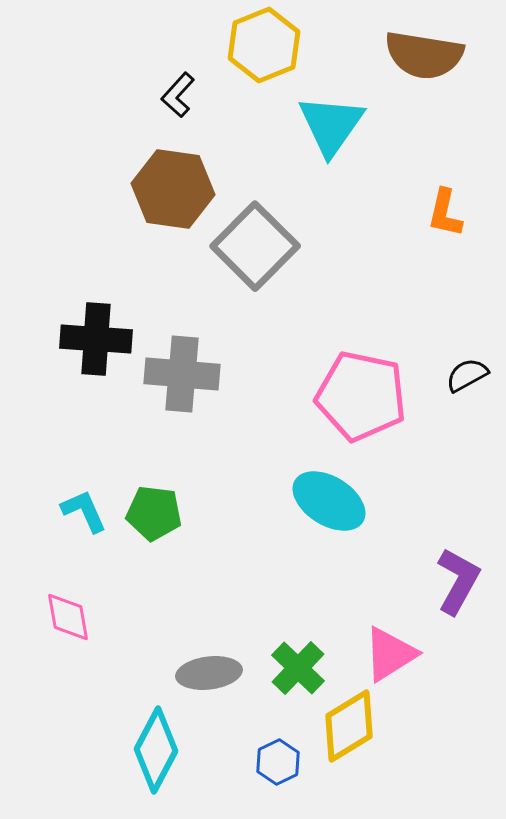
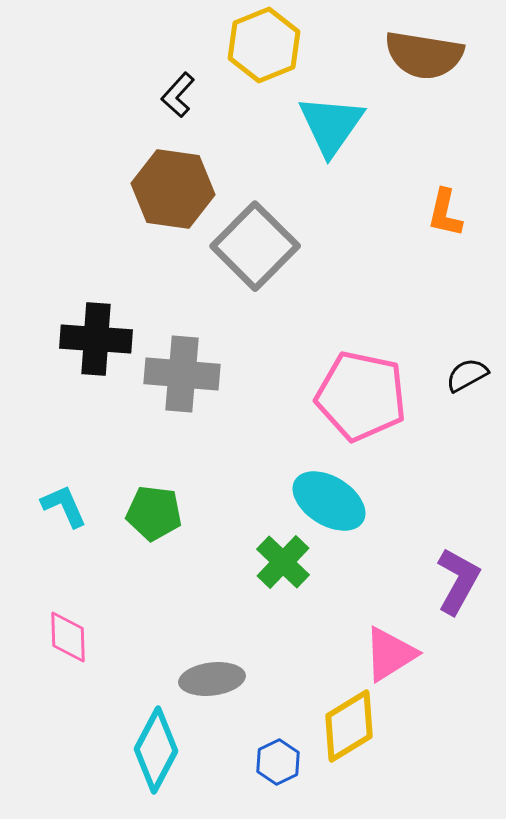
cyan L-shape: moved 20 px left, 5 px up
pink diamond: moved 20 px down; rotated 8 degrees clockwise
green cross: moved 15 px left, 106 px up
gray ellipse: moved 3 px right, 6 px down
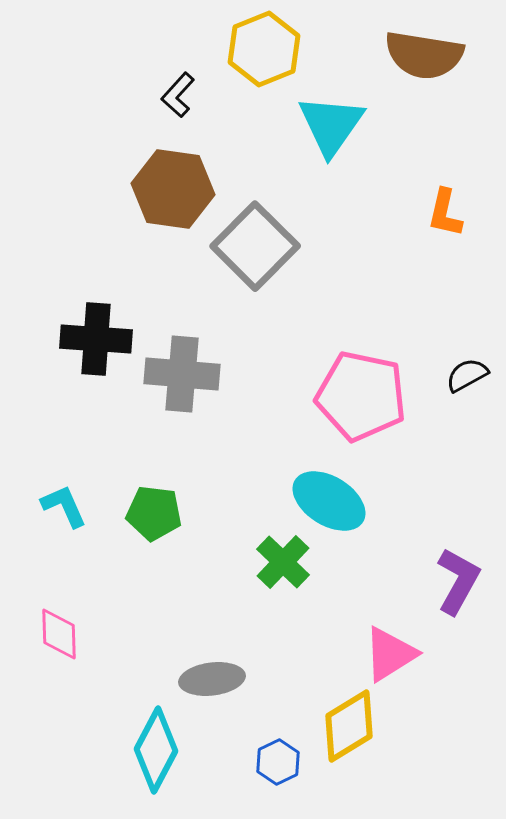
yellow hexagon: moved 4 px down
pink diamond: moved 9 px left, 3 px up
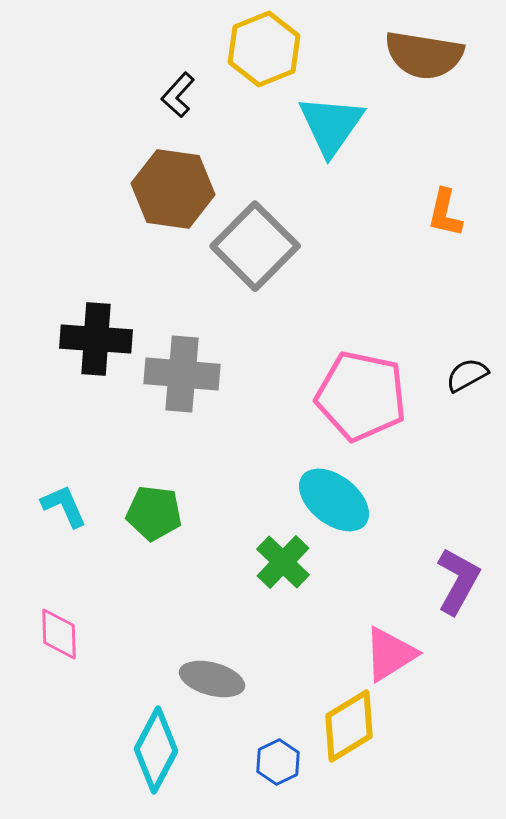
cyan ellipse: moved 5 px right, 1 px up; rotated 6 degrees clockwise
gray ellipse: rotated 22 degrees clockwise
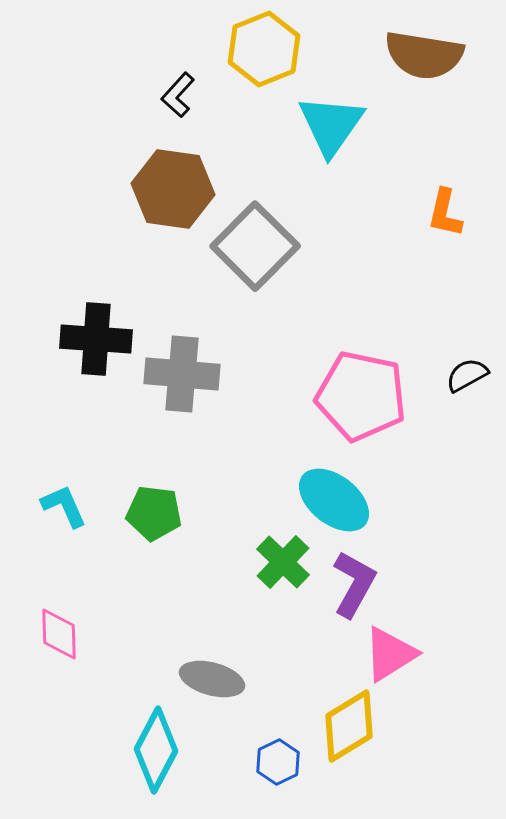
purple L-shape: moved 104 px left, 3 px down
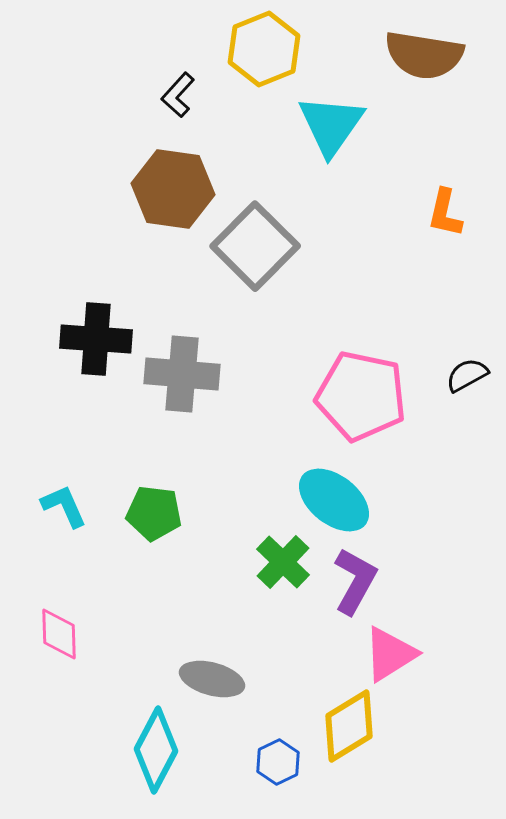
purple L-shape: moved 1 px right, 3 px up
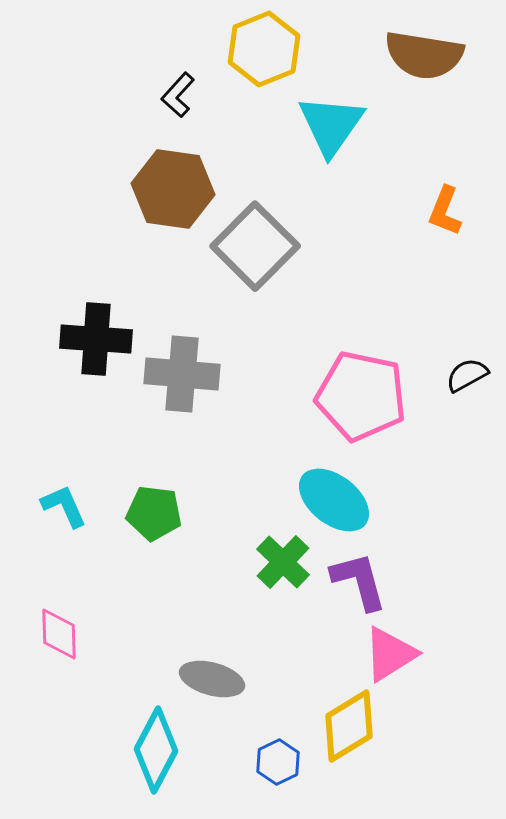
orange L-shape: moved 2 px up; rotated 9 degrees clockwise
purple L-shape: moved 4 px right; rotated 44 degrees counterclockwise
